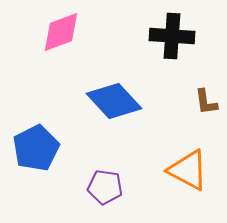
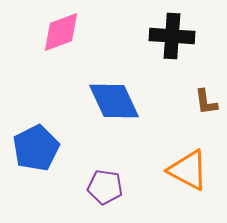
blue diamond: rotated 18 degrees clockwise
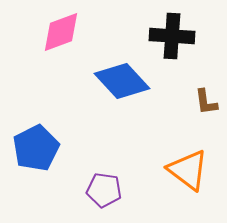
blue diamond: moved 8 px right, 20 px up; rotated 18 degrees counterclockwise
orange triangle: rotated 9 degrees clockwise
purple pentagon: moved 1 px left, 3 px down
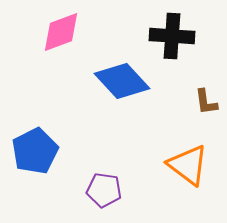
blue pentagon: moved 1 px left, 3 px down
orange triangle: moved 5 px up
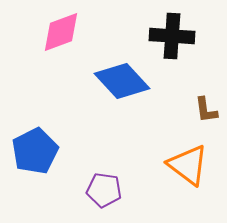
brown L-shape: moved 8 px down
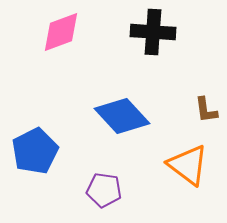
black cross: moved 19 px left, 4 px up
blue diamond: moved 35 px down
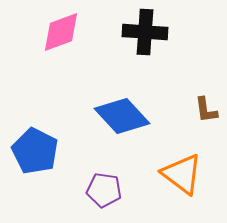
black cross: moved 8 px left
blue pentagon: rotated 18 degrees counterclockwise
orange triangle: moved 6 px left, 9 px down
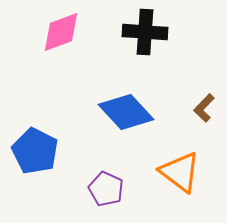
brown L-shape: moved 2 px left, 2 px up; rotated 52 degrees clockwise
blue diamond: moved 4 px right, 4 px up
orange triangle: moved 2 px left, 2 px up
purple pentagon: moved 2 px right, 1 px up; rotated 16 degrees clockwise
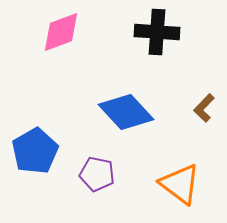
black cross: moved 12 px right
blue pentagon: rotated 15 degrees clockwise
orange triangle: moved 12 px down
purple pentagon: moved 9 px left, 15 px up; rotated 12 degrees counterclockwise
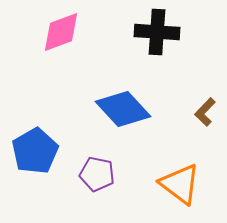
brown L-shape: moved 1 px right, 4 px down
blue diamond: moved 3 px left, 3 px up
